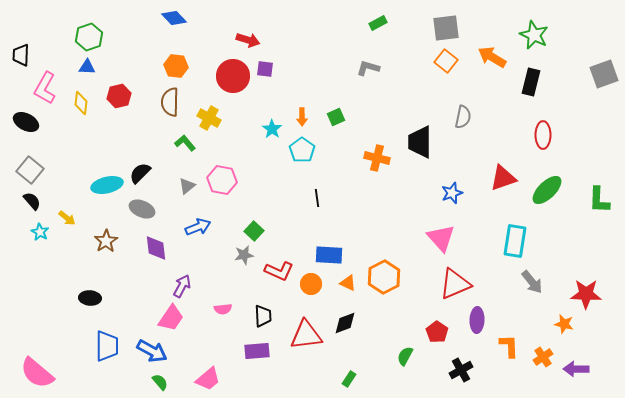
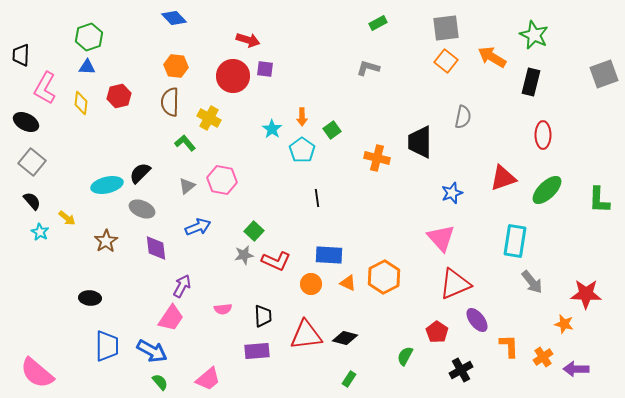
green square at (336, 117): moved 4 px left, 13 px down; rotated 12 degrees counterclockwise
gray square at (30, 170): moved 2 px right, 8 px up
red L-shape at (279, 271): moved 3 px left, 10 px up
purple ellipse at (477, 320): rotated 40 degrees counterclockwise
black diamond at (345, 323): moved 15 px down; rotated 35 degrees clockwise
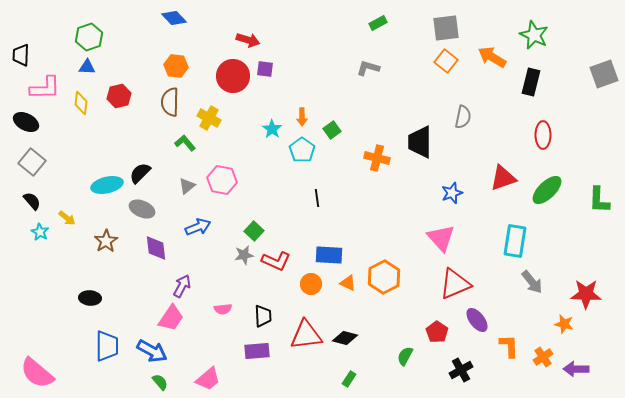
pink L-shape at (45, 88): rotated 120 degrees counterclockwise
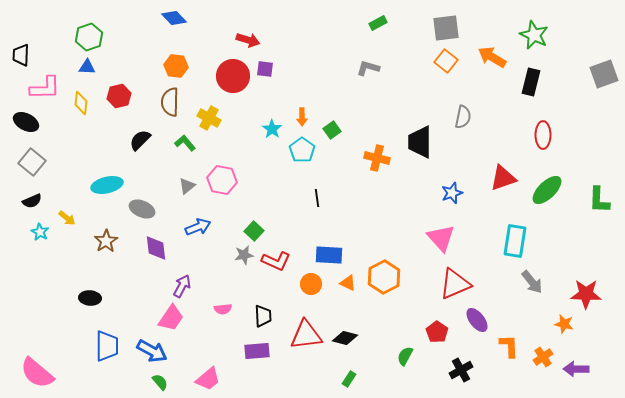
black semicircle at (140, 173): moved 33 px up
black semicircle at (32, 201): rotated 108 degrees clockwise
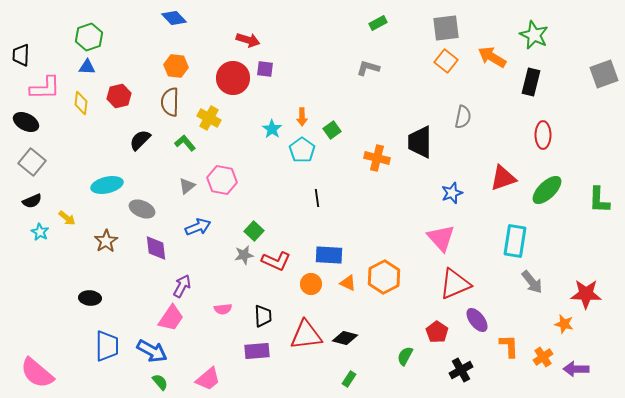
red circle at (233, 76): moved 2 px down
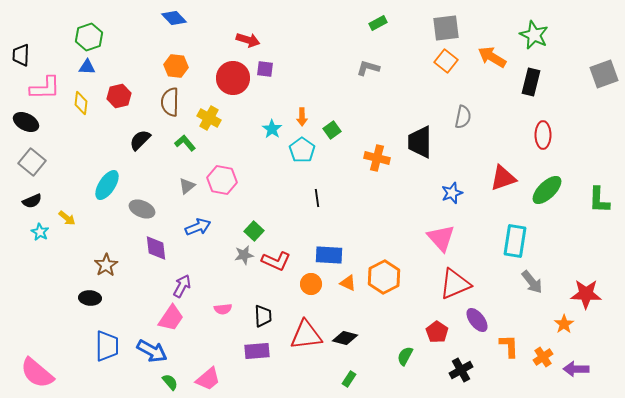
cyan ellipse at (107, 185): rotated 44 degrees counterclockwise
brown star at (106, 241): moved 24 px down
orange star at (564, 324): rotated 24 degrees clockwise
green semicircle at (160, 382): moved 10 px right
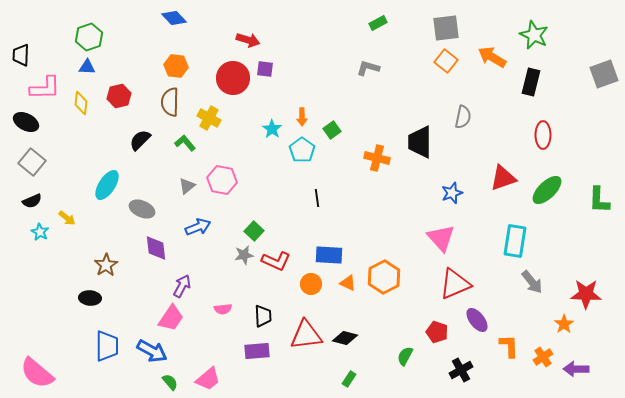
red pentagon at (437, 332): rotated 15 degrees counterclockwise
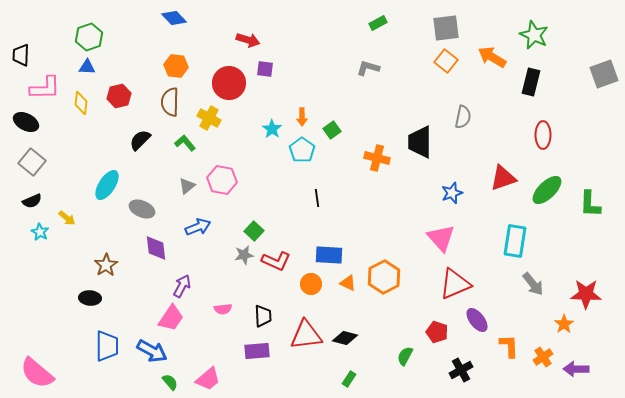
red circle at (233, 78): moved 4 px left, 5 px down
green L-shape at (599, 200): moved 9 px left, 4 px down
gray arrow at (532, 282): moved 1 px right, 2 px down
